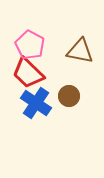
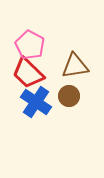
brown triangle: moved 5 px left, 15 px down; rotated 20 degrees counterclockwise
blue cross: moved 1 px up
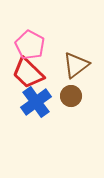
brown triangle: moved 1 px right, 1 px up; rotated 28 degrees counterclockwise
brown circle: moved 2 px right
blue cross: rotated 20 degrees clockwise
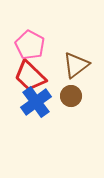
red trapezoid: moved 2 px right, 3 px down
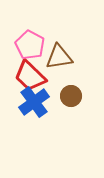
brown triangle: moved 17 px left, 8 px up; rotated 28 degrees clockwise
blue cross: moved 2 px left
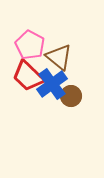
brown triangle: rotated 48 degrees clockwise
red trapezoid: moved 2 px left
blue cross: moved 18 px right, 18 px up
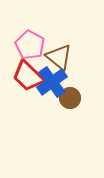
blue cross: moved 2 px up
brown circle: moved 1 px left, 2 px down
